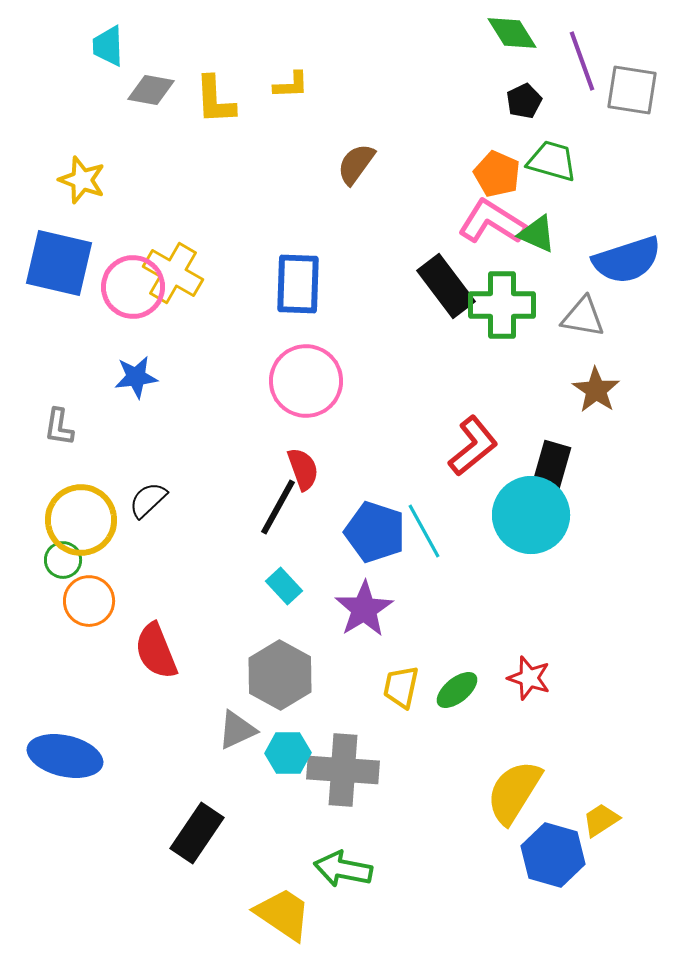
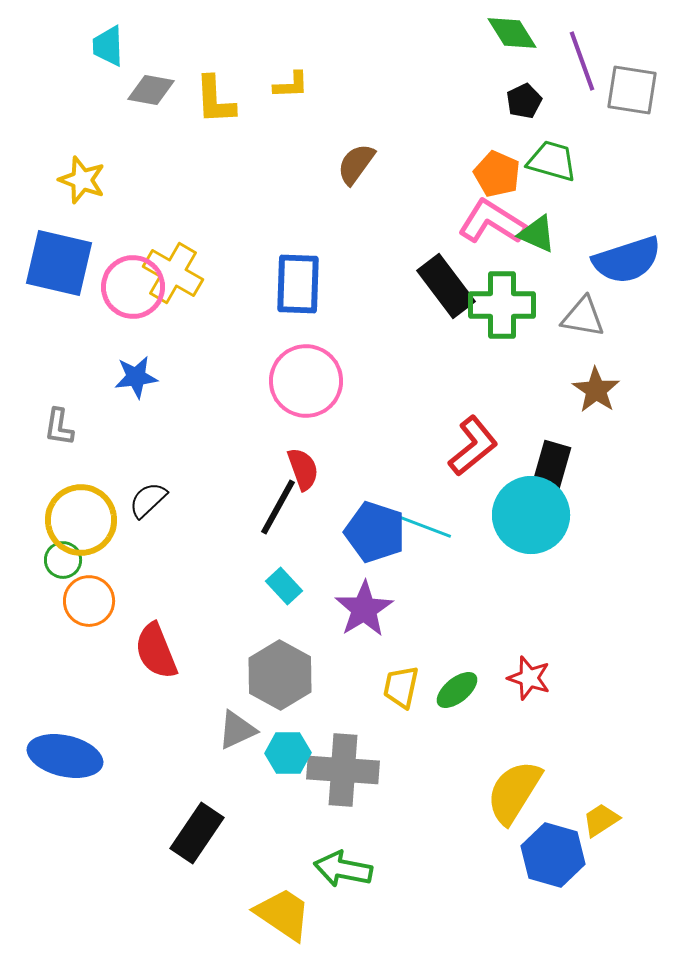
cyan line at (424, 531): moved 1 px left, 5 px up; rotated 40 degrees counterclockwise
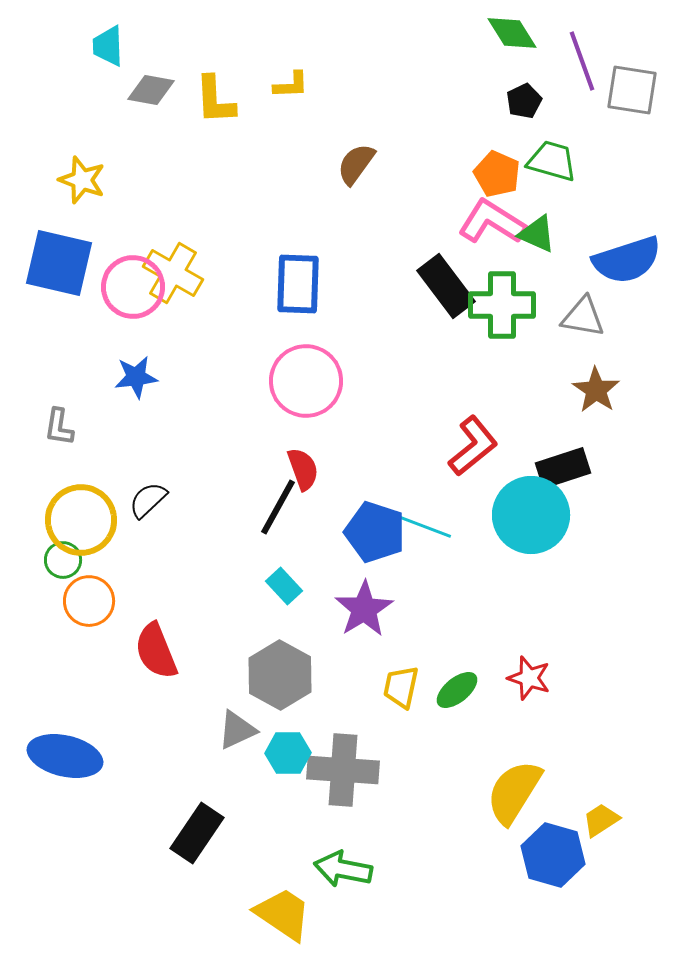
black rectangle at (551, 468): moved 12 px right; rotated 56 degrees clockwise
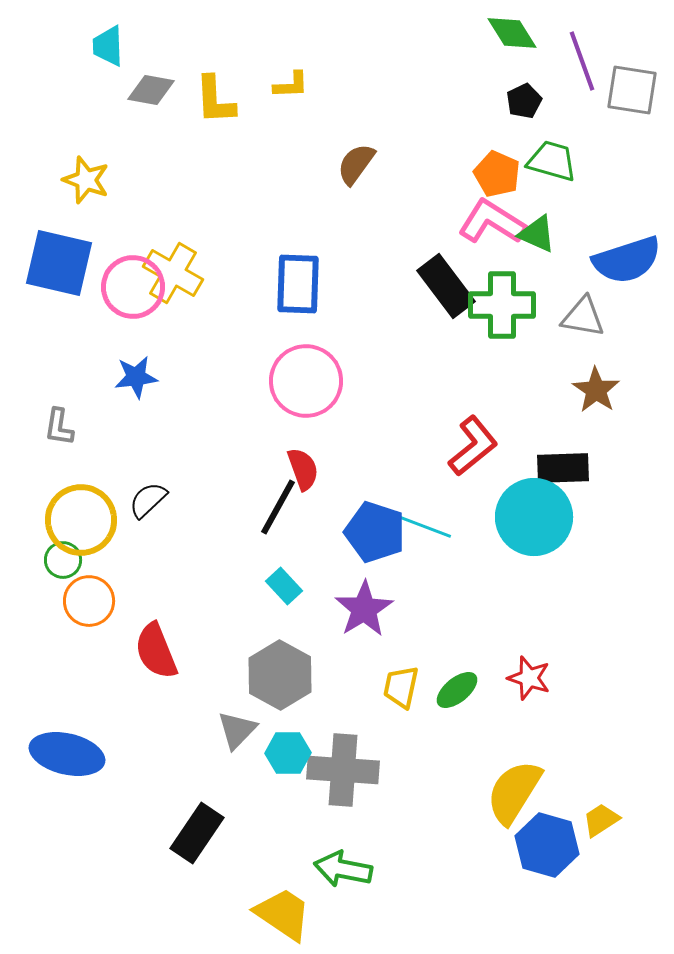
yellow star at (82, 180): moved 4 px right
black rectangle at (563, 468): rotated 16 degrees clockwise
cyan circle at (531, 515): moved 3 px right, 2 px down
gray triangle at (237, 730): rotated 21 degrees counterclockwise
blue ellipse at (65, 756): moved 2 px right, 2 px up
blue hexagon at (553, 855): moved 6 px left, 10 px up
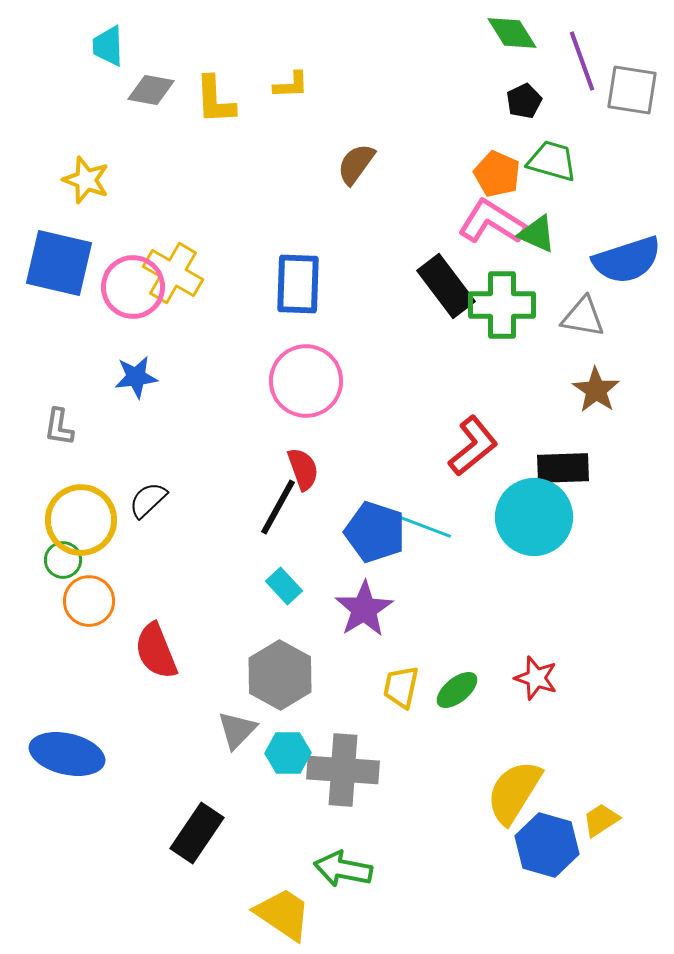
red star at (529, 678): moved 7 px right
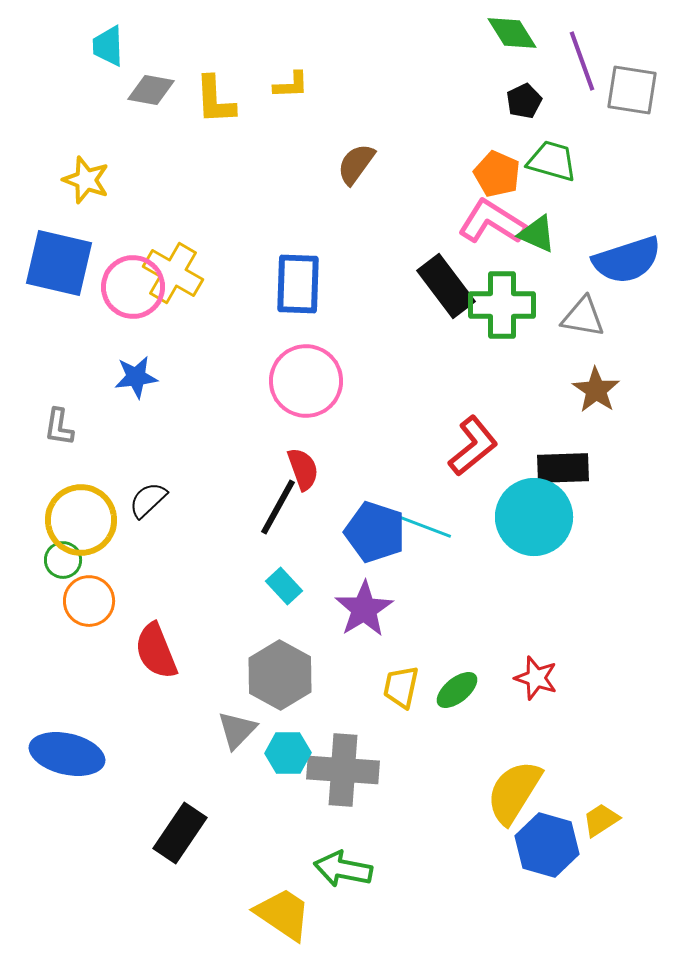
black rectangle at (197, 833): moved 17 px left
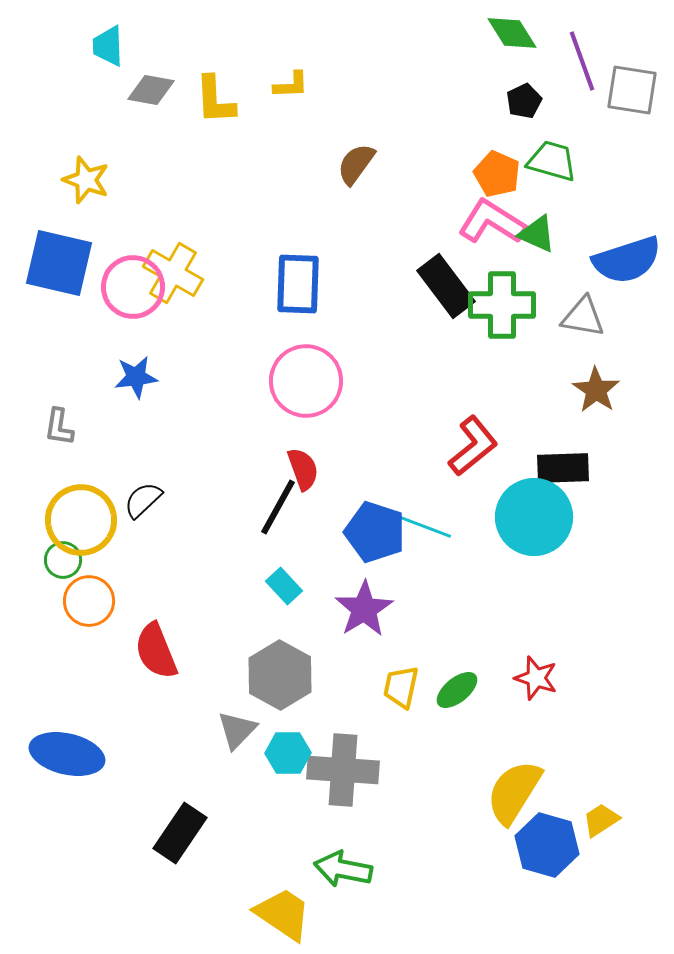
black semicircle at (148, 500): moved 5 px left
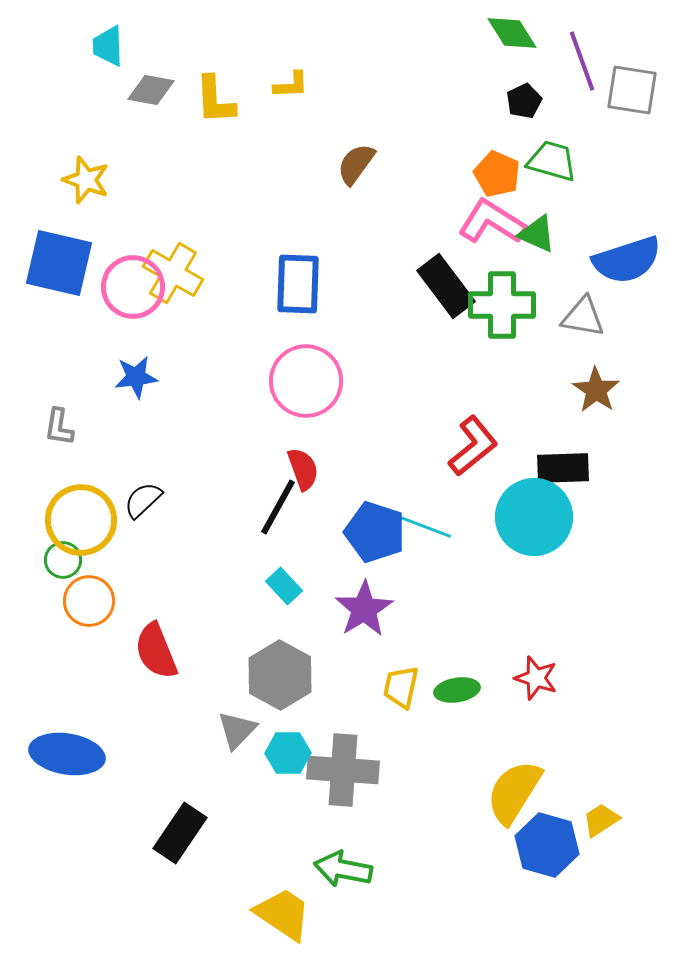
green ellipse at (457, 690): rotated 30 degrees clockwise
blue ellipse at (67, 754): rotated 4 degrees counterclockwise
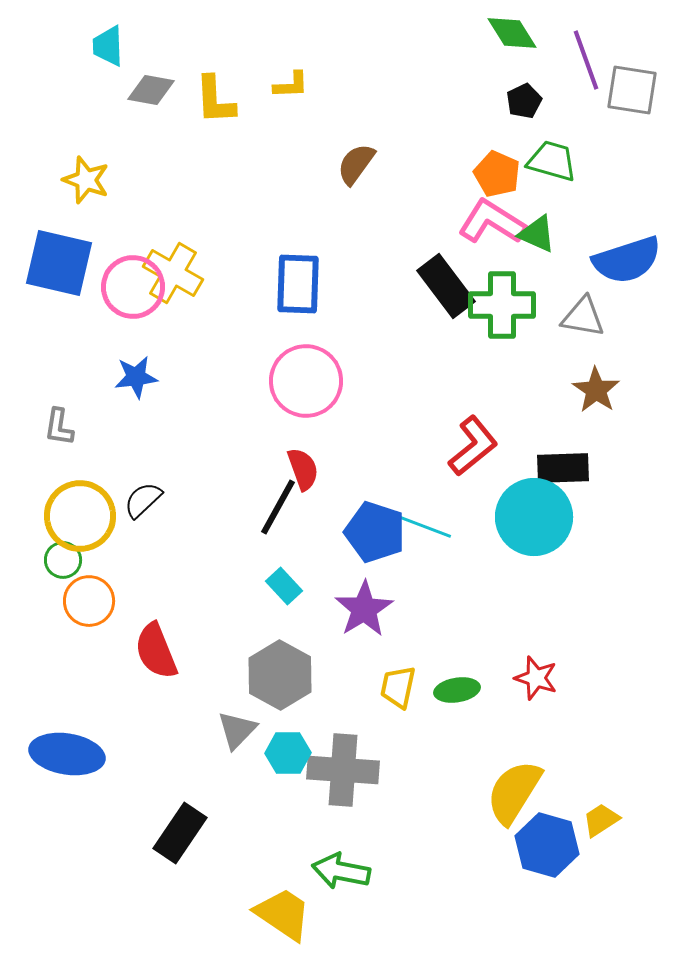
purple line at (582, 61): moved 4 px right, 1 px up
yellow circle at (81, 520): moved 1 px left, 4 px up
yellow trapezoid at (401, 687): moved 3 px left
green arrow at (343, 869): moved 2 px left, 2 px down
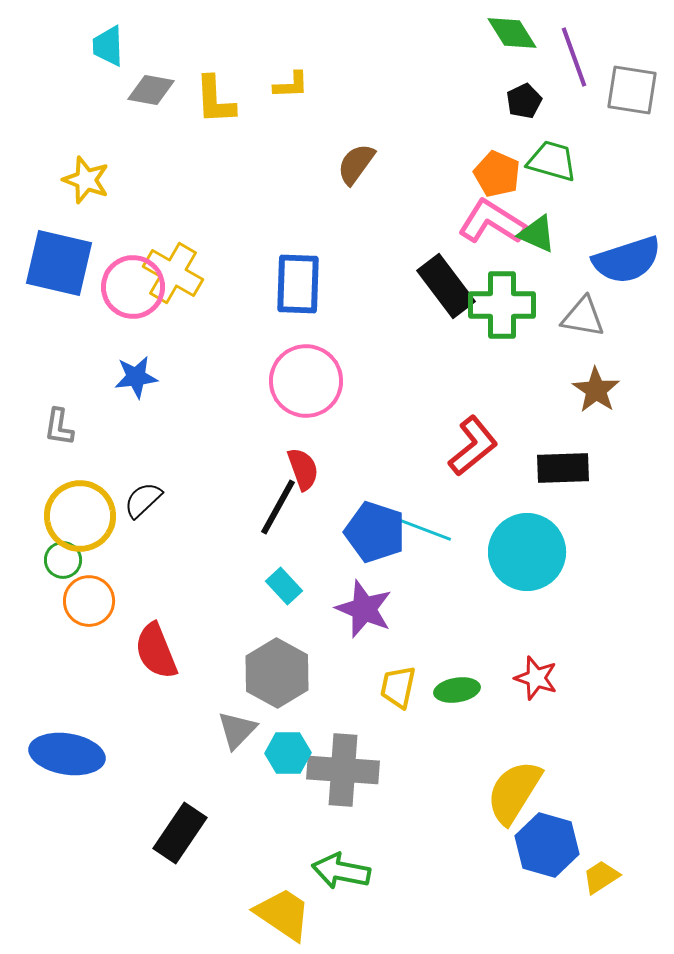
purple line at (586, 60): moved 12 px left, 3 px up
cyan circle at (534, 517): moved 7 px left, 35 px down
cyan line at (423, 526): moved 3 px down
purple star at (364, 609): rotated 18 degrees counterclockwise
gray hexagon at (280, 675): moved 3 px left, 2 px up
yellow trapezoid at (601, 820): moved 57 px down
